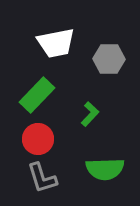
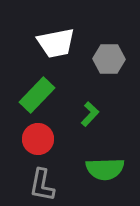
gray L-shape: moved 7 px down; rotated 28 degrees clockwise
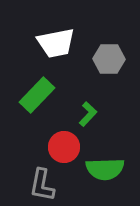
green L-shape: moved 2 px left
red circle: moved 26 px right, 8 px down
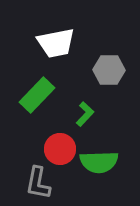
gray hexagon: moved 11 px down
green L-shape: moved 3 px left
red circle: moved 4 px left, 2 px down
green semicircle: moved 6 px left, 7 px up
gray L-shape: moved 4 px left, 2 px up
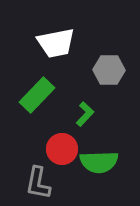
red circle: moved 2 px right
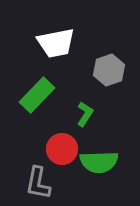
gray hexagon: rotated 20 degrees counterclockwise
green L-shape: rotated 10 degrees counterclockwise
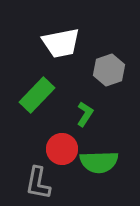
white trapezoid: moved 5 px right
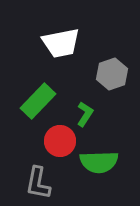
gray hexagon: moved 3 px right, 4 px down
green rectangle: moved 1 px right, 6 px down
red circle: moved 2 px left, 8 px up
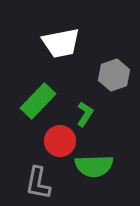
gray hexagon: moved 2 px right, 1 px down
green semicircle: moved 5 px left, 4 px down
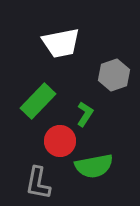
green semicircle: rotated 9 degrees counterclockwise
